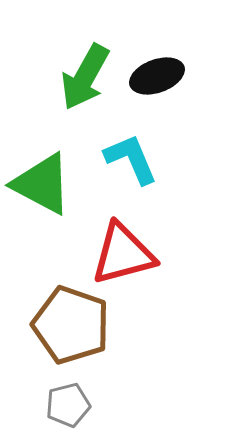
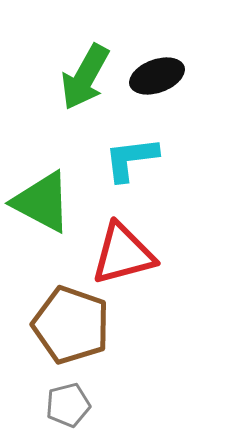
cyan L-shape: rotated 74 degrees counterclockwise
green triangle: moved 18 px down
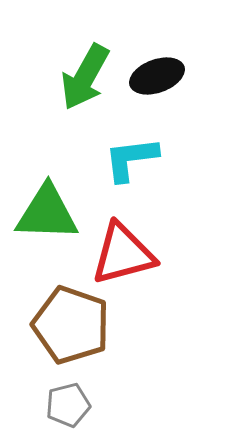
green triangle: moved 5 px right, 11 px down; rotated 26 degrees counterclockwise
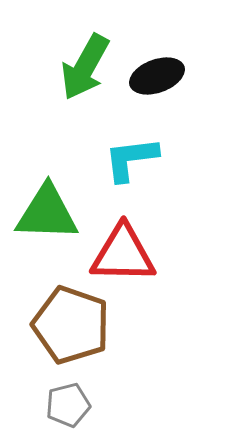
green arrow: moved 10 px up
red triangle: rotated 16 degrees clockwise
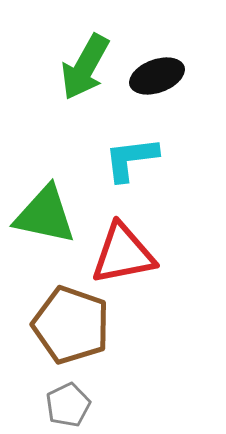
green triangle: moved 2 px left, 2 px down; rotated 10 degrees clockwise
red triangle: rotated 12 degrees counterclockwise
gray pentagon: rotated 12 degrees counterclockwise
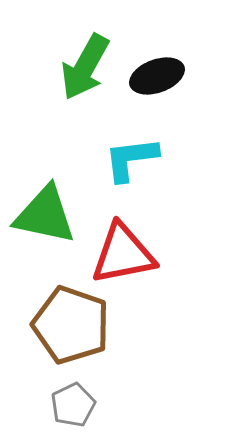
gray pentagon: moved 5 px right
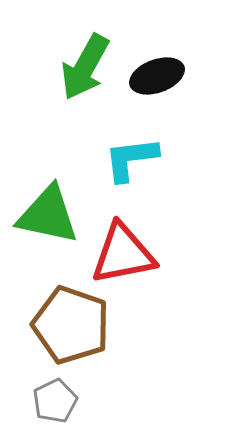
green triangle: moved 3 px right
gray pentagon: moved 18 px left, 4 px up
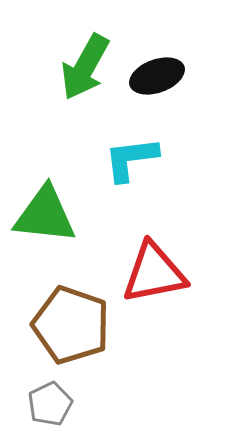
green triangle: moved 3 px left; rotated 6 degrees counterclockwise
red triangle: moved 31 px right, 19 px down
gray pentagon: moved 5 px left, 3 px down
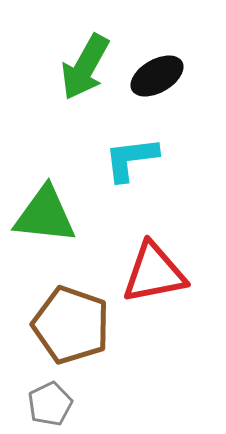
black ellipse: rotated 10 degrees counterclockwise
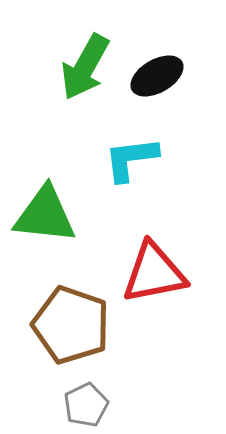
gray pentagon: moved 36 px right, 1 px down
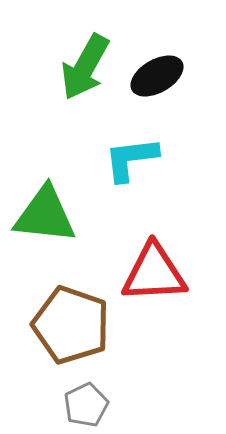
red triangle: rotated 8 degrees clockwise
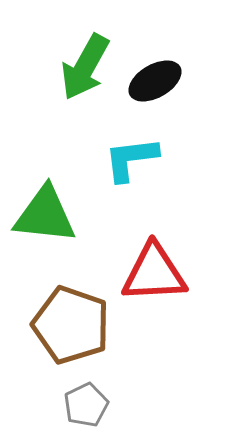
black ellipse: moved 2 px left, 5 px down
